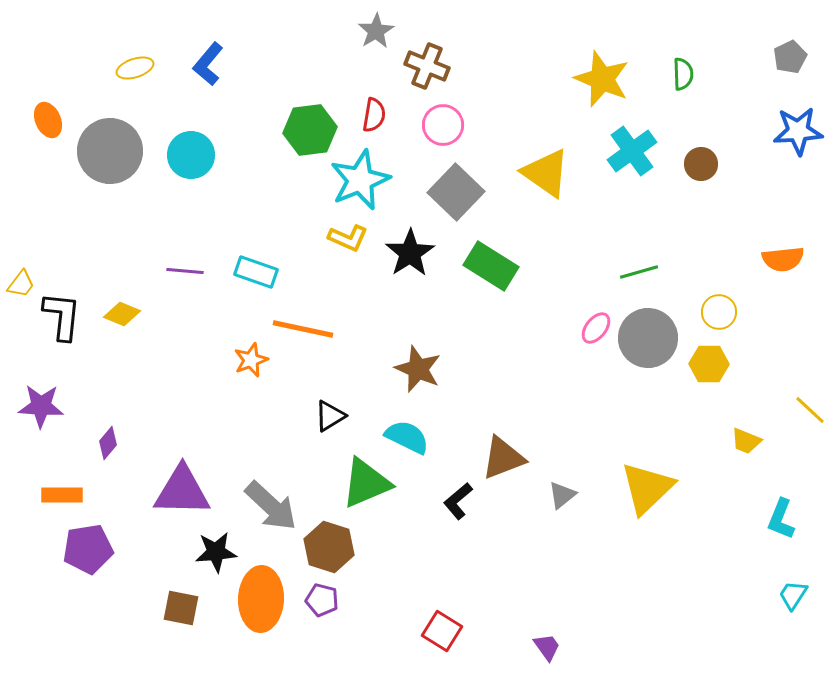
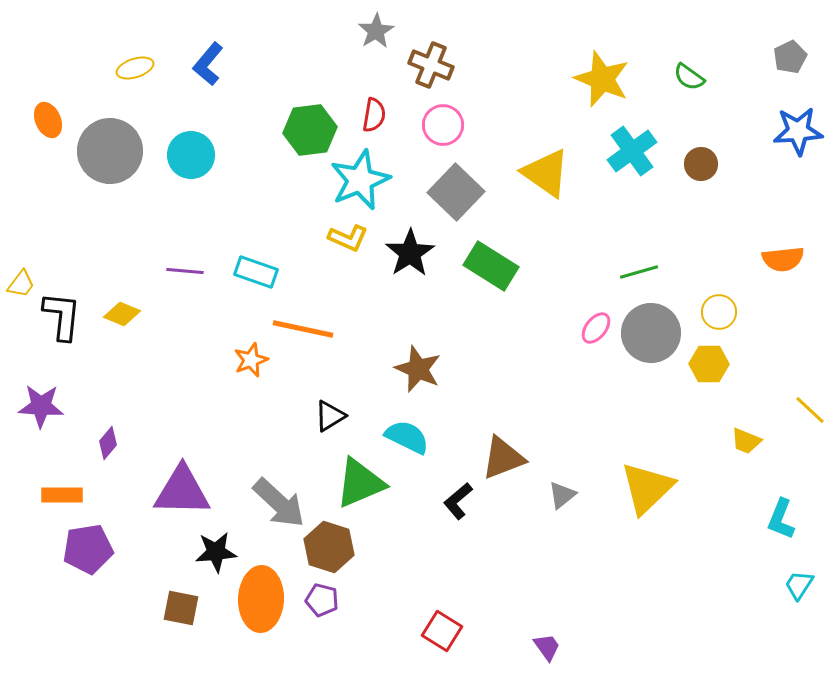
brown cross at (427, 66): moved 4 px right, 1 px up
green semicircle at (683, 74): moved 6 px right, 3 px down; rotated 128 degrees clockwise
gray circle at (648, 338): moved 3 px right, 5 px up
green triangle at (366, 483): moved 6 px left
gray arrow at (271, 506): moved 8 px right, 3 px up
cyan trapezoid at (793, 595): moved 6 px right, 10 px up
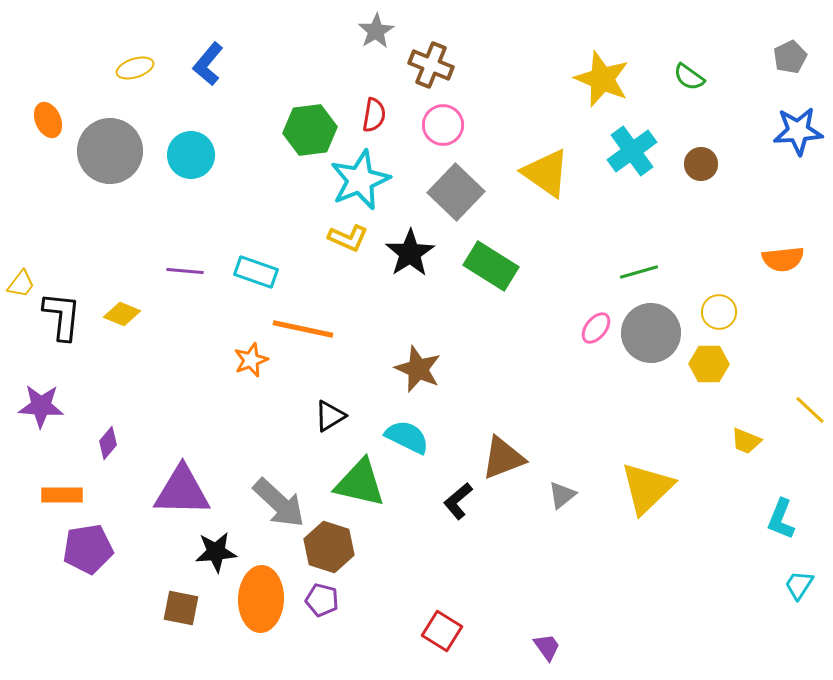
green triangle at (360, 483): rotated 36 degrees clockwise
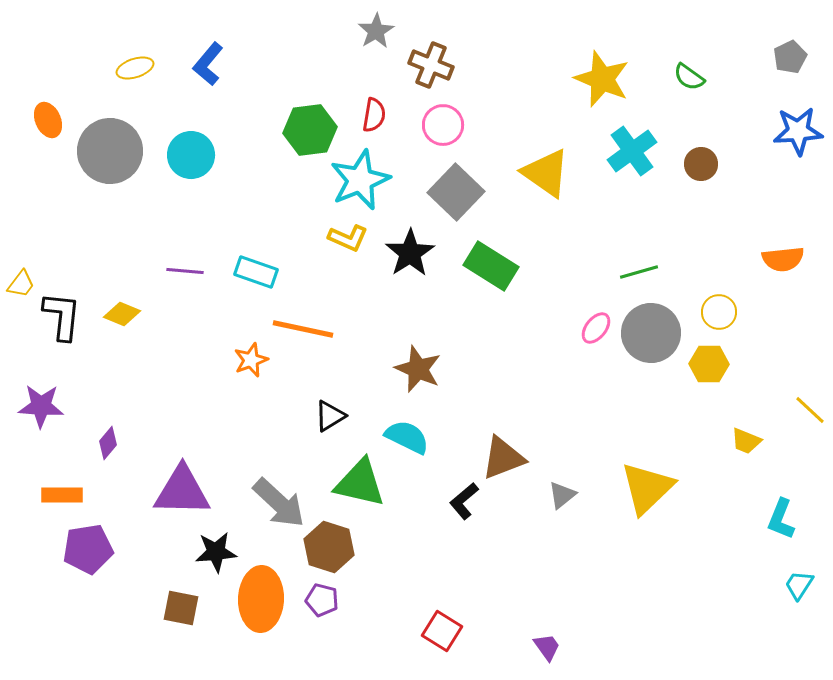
black L-shape at (458, 501): moved 6 px right
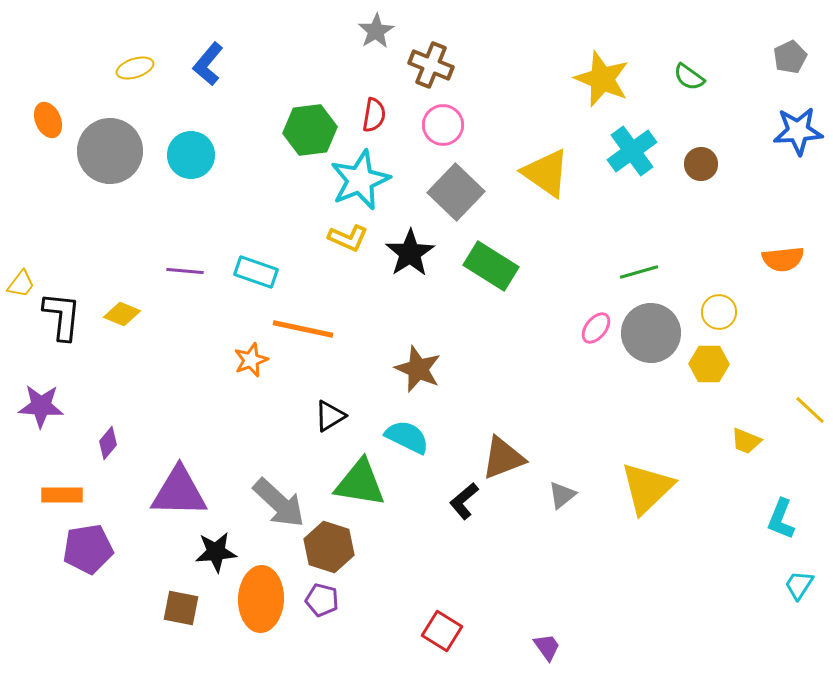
green triangle at (360, 483): rotated 4 degrees counterclockwise
purple triangle at (182, 491): moved 3 px left, 1 px down
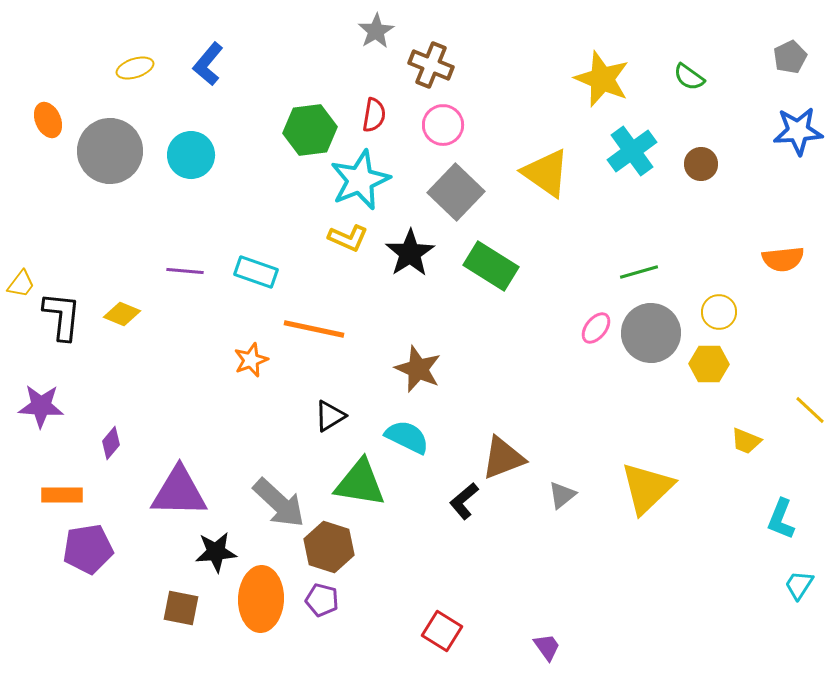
orange line at (303, 329): moved 11 px right
purple diamond at (108, 443): moved 3 px right
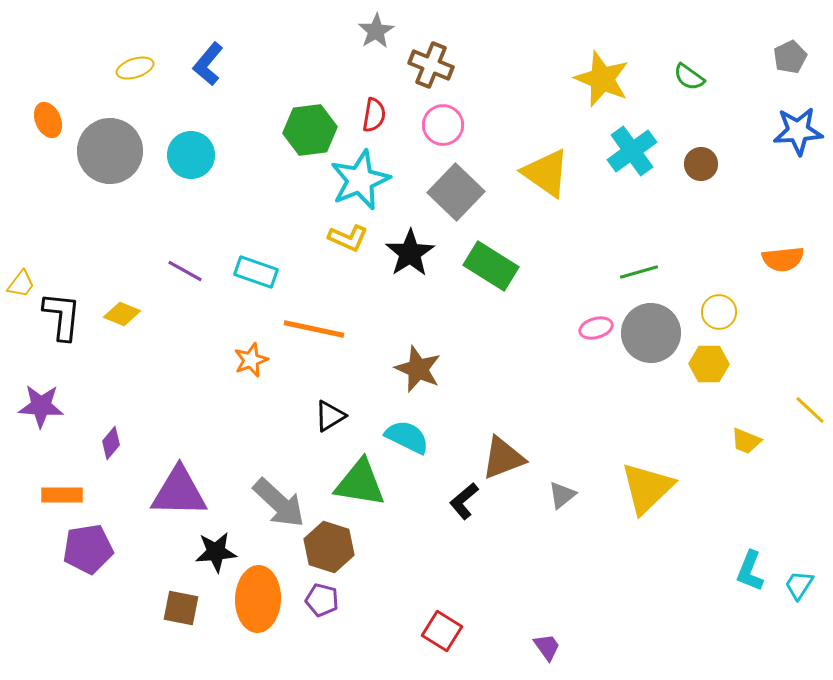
purple line at (185, 271): rotated 24 degrees clockwise
pink ellipse at (596, 328): rotated 36 degrees clockwise
cyan L-shape at (781, 519): moved 31 px left, 52 px down
orange ellipse at (261, 599): moved 3 px left
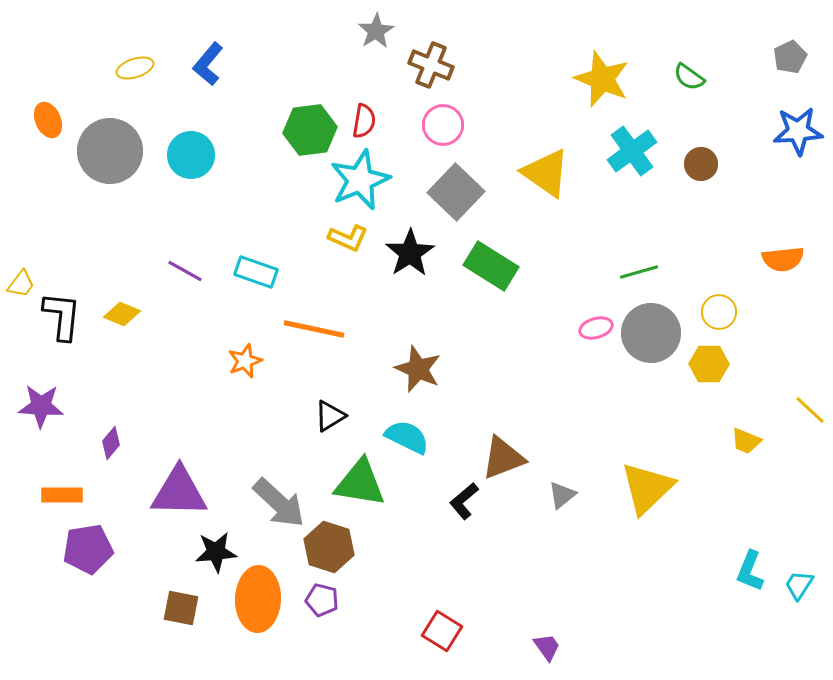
red semicircle at (374, 115): moved 10 px left, 6 px down
orange star at (251, 360): moved 6 px left, 1 px down
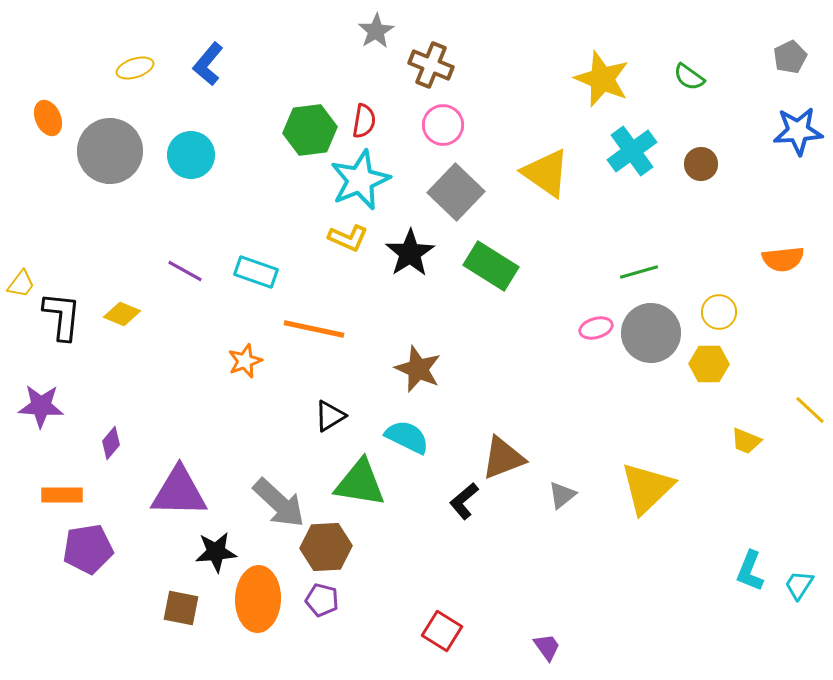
orange ellipse at (48, 120): moved 2 px up
brown hexagon at (329, 547): moved 3 px left; rotated 21 degrees counterclockwise
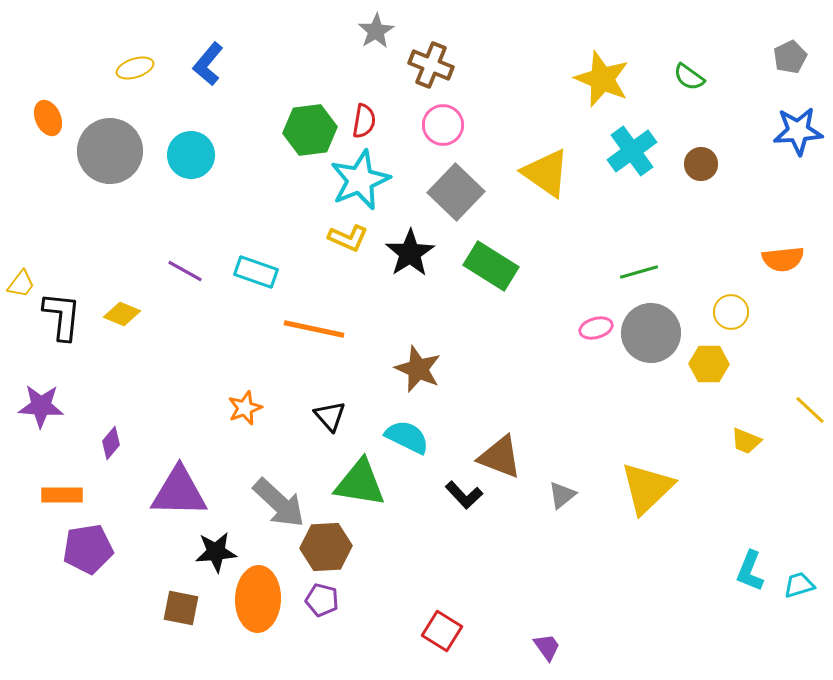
yellow circle at (719, 312): moved 12 px right
orange star at (245, 361): moved 47 px down
black triangle at (330, 416): rotated 40 degrees counterclockwise
brown triangle at (503, 458): moved 3 px left, 1 px up; rotated 42 degrees clockwise
black L-shape at (464, 501): moved 6 px up; rotated 93 degrees counterclockwise
cyan trapezoid at (799, 585): rotated 40 degrees clockwise
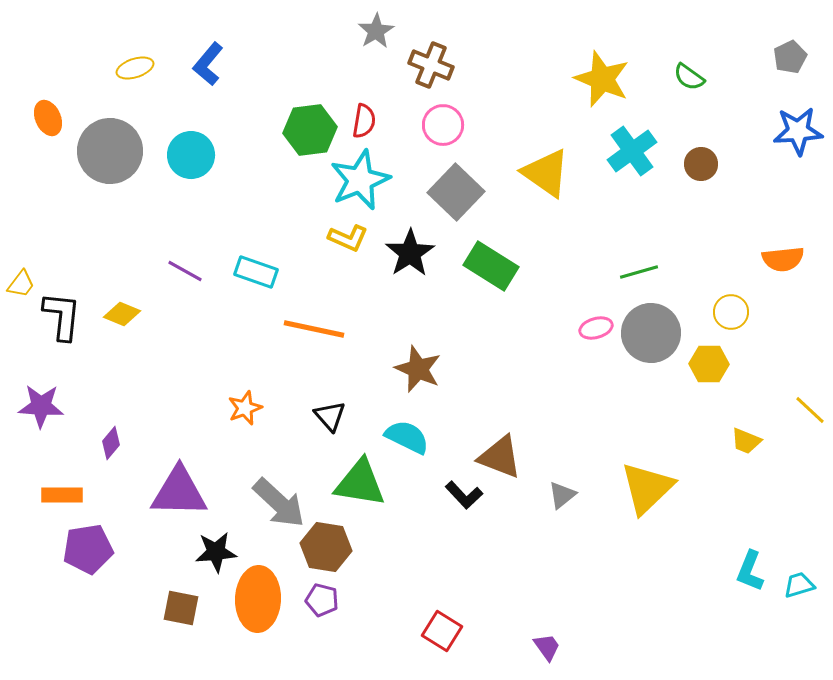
brown hexagon at (326, 547): rotated 12 degrees clockwise
